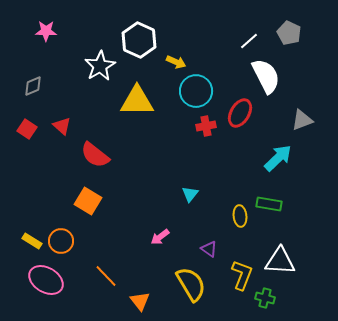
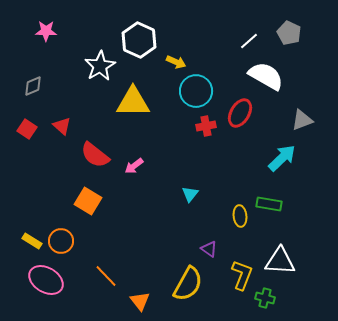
white semicircle: rotated 33 degrees counterclockwise
yellow triangle: moved 4 px left, 1 px down
cyan arrow: moved 4 px right
pink arrow: moved 26 px left, 71 px up
yellow semicircle: moved 3 px left; rotated 60 degrees clockwise
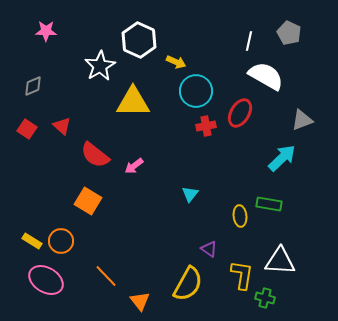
white line: rotated 36 degrees counterclockwise
yellow L-shape: rotated 12 degrees counterclockwise
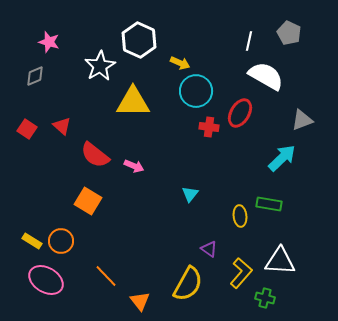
pink star: moved 3 px right, 11 px down; rotated 15 degrees clockwise
yellow arrow: moved 4 px right, 1 px down
gray diamond: moved 2 px right, 10 px up
red cross: moved 3 px right, 1 px down; rotated 18 degrees clockwise
pink arrow: rotated 120 degrees counterclockwise
yellow L-shape: moved 1 px left, 2 px up; rotated 32 degrees clockwise
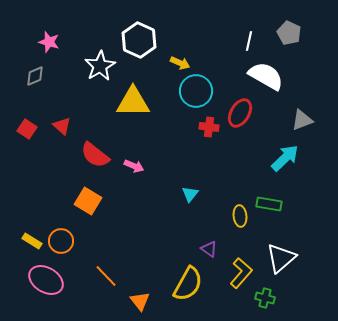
cyan arrow: moved 3 px right
white triangle: moved 1 px right, 3 px up; rotated 44 degrees counterclockwise
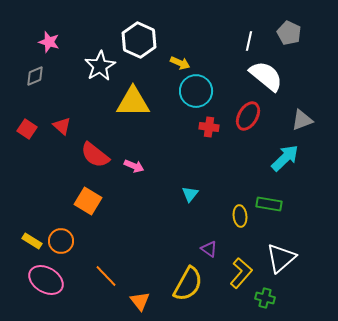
white semicircle: rotated 9 degrees clockwise
red ellipse: moved 8 px right, 3 px down
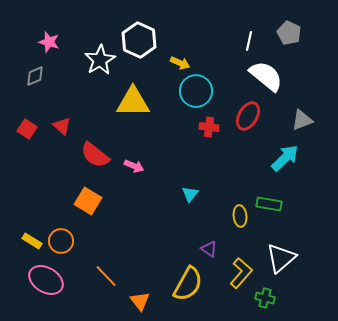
white star: moved 6 px up
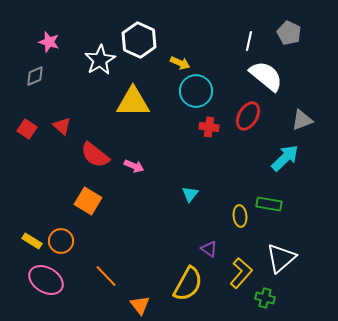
orange triangle: moved 4 px down
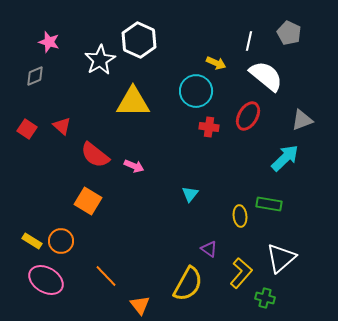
yellow arrow: moved 36 px right
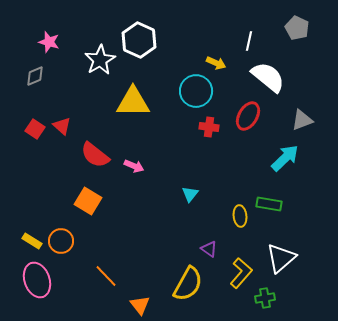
gray pentagon: moved 8 px right, 5 px up
white semicircle: moved 2 px right, 1 px down
red square: moved 8 px right
pink ellipse: moved 9 px left; rotated 40 degrees clockwise
green cross: rotated 24 degrees counterclockwise
